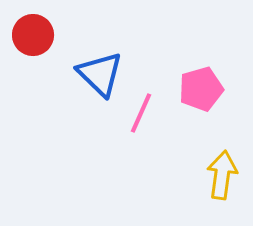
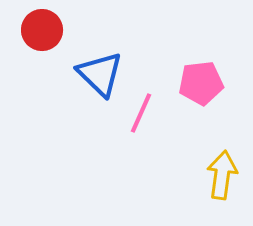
red circle: moved 9 px right, 5 px up
pink pentagon: moved 6 px up; rotated 9 degrees clockwise
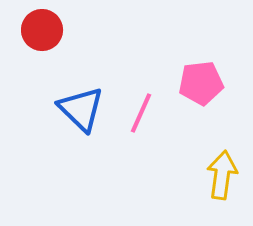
blue triangle: moved 19 px left, 35 px down
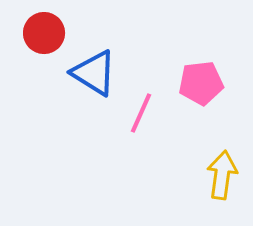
red circle: moved 2 px right, 3 px down
blue triangle: moved 13 px right, 36 px up; rotated 12 degrees counterclockwise
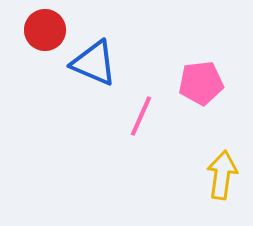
red circle: moved 1 px right, 3 px up
blue triangle: moved 10 px up; rotated 9 degrees counterclockwise
pink line: moved 3 px down
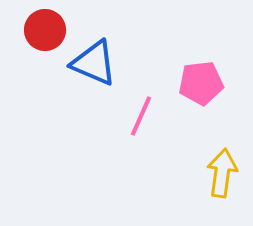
yellow arrow: moved 2 px up
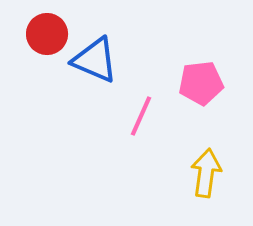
red circle: moved 2 px right, 4 px down
blue triangle: moved 1 px right, 3 px up
yellow arrow: moved 16 px left
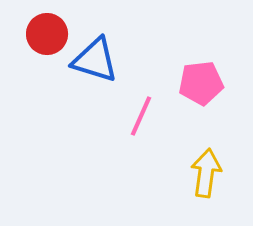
blue triangle: rotated 6 degrees counterclockwise
